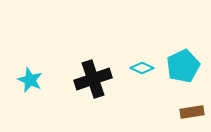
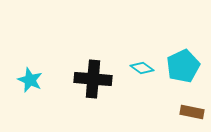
cyan diamond: rotated 10 degrees clockwise
black cross: rotated 24 degrees clockwise
brown rectangle: rotated 20 degrees clockwise
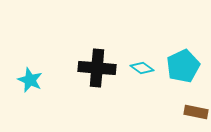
black cross: moved 4 px right, 11 px up
brown rectangle: moved 4 px right
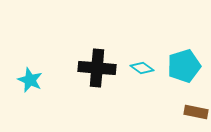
cyan pentagon: moved 1 px right; rotated 8 degrees clockwise
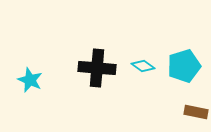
cyan diamond: moved 1 px right, 2 px up
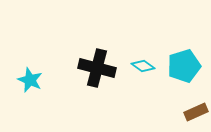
black cross: rotated 9 degrees clockwise
brown rectangle: rotated 35 degrees counterclockwise
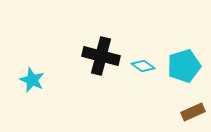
black cross: moved 4 px right, 12 px up
cyan star: moved 2 px right
brown rectangle: moved 3 px left
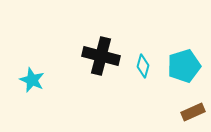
cyan diamond: rotated 70 degrees clockwise
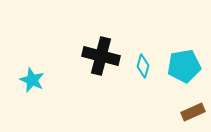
cyan pentagon: rotated 8 degrees clockwise
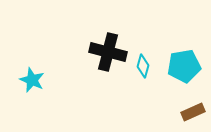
black cross: moved 7 px right, 4 px up
